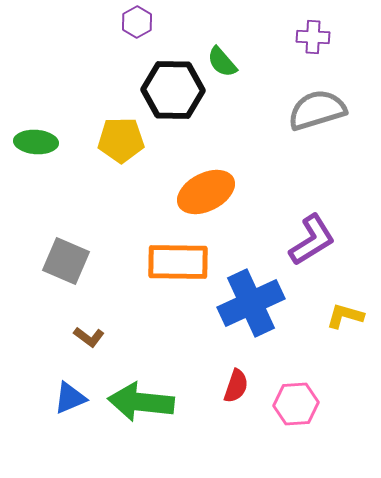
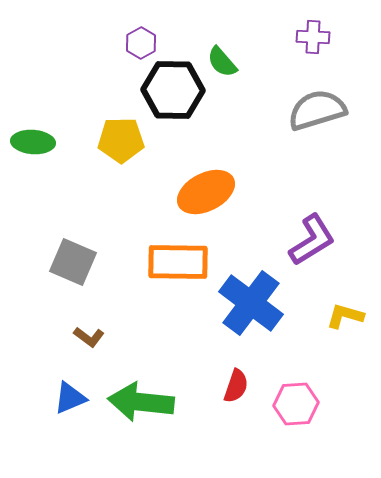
purple hexagon: moved 4 px right, 21 px down
green ellipse: moved 3 px left
gray square: moved 7 px right, 1 px down
blue cross: rotated 28 degrees counterclockwise
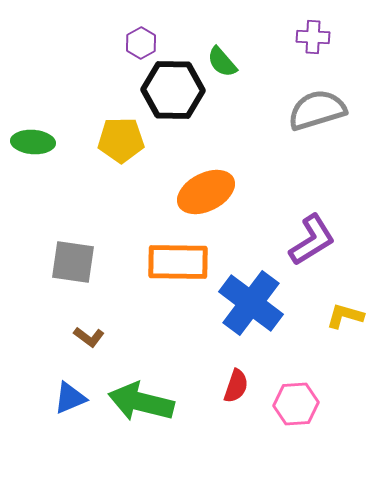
gray square: rotated 15 degrees counterclockwise
green arrow: rotated 8 degrees clockwise
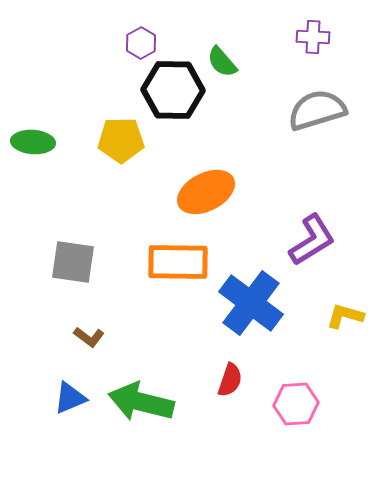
red semicircle: moved 6 px left, 6 px up
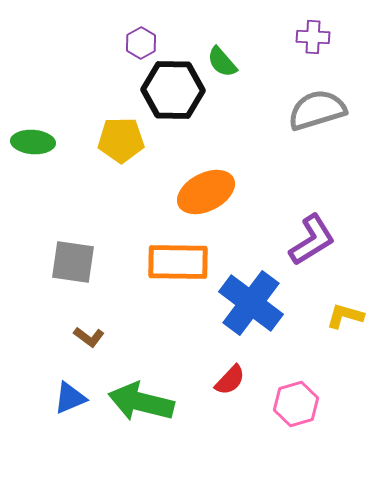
red semicircle: rotated 24 degrees clockwise
pink hexagon: rotated 12 degrees counterclockwise
